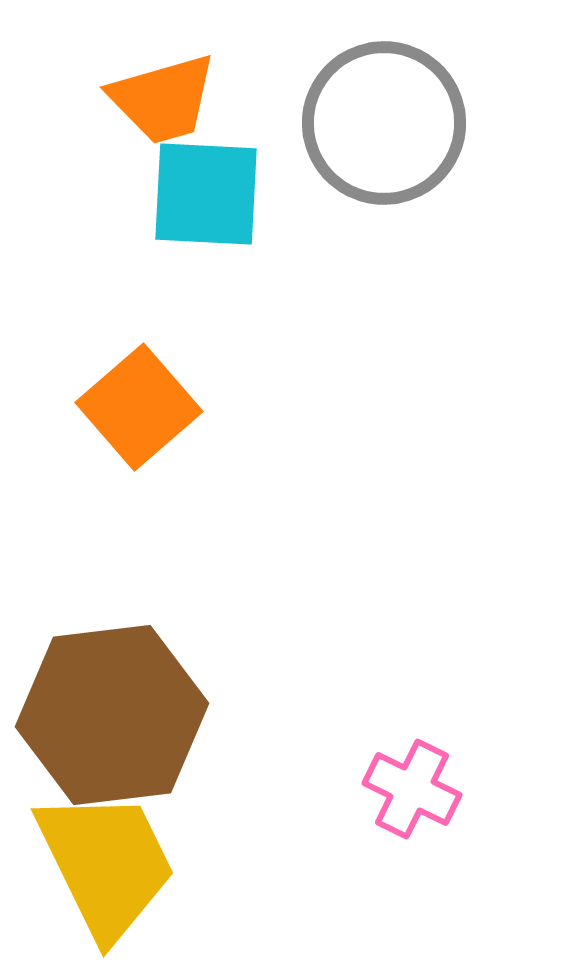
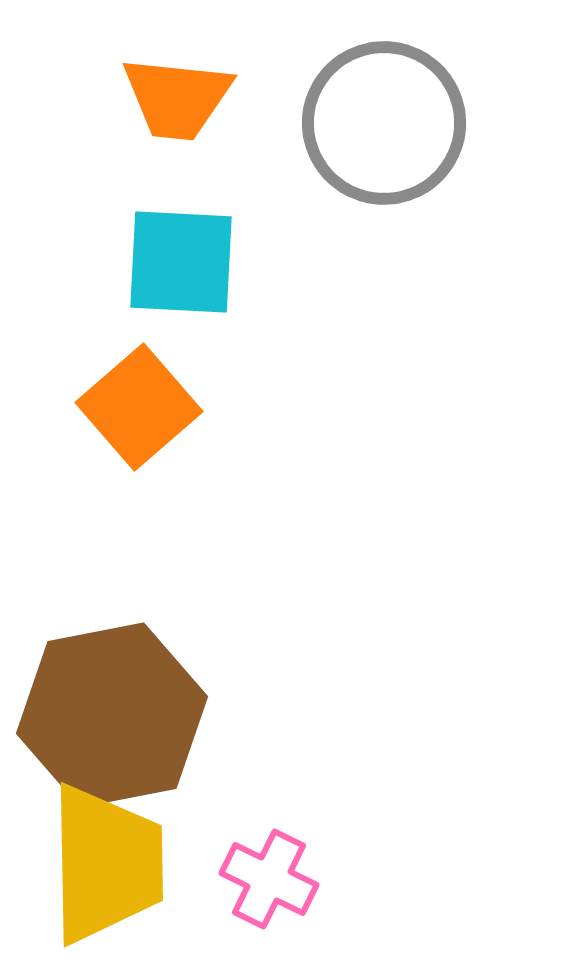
orange trapezoid: moved 14 px right, 1 px up; rotated 22 degrees clockwise
cyan square: moved 25 px left, 68 px down
brown hexagon: rotated 4 degrees counterclockwise
pink cross: moved 143 px left, 90 px down
yellow trapezoid: rotated 25 degrees clockwise
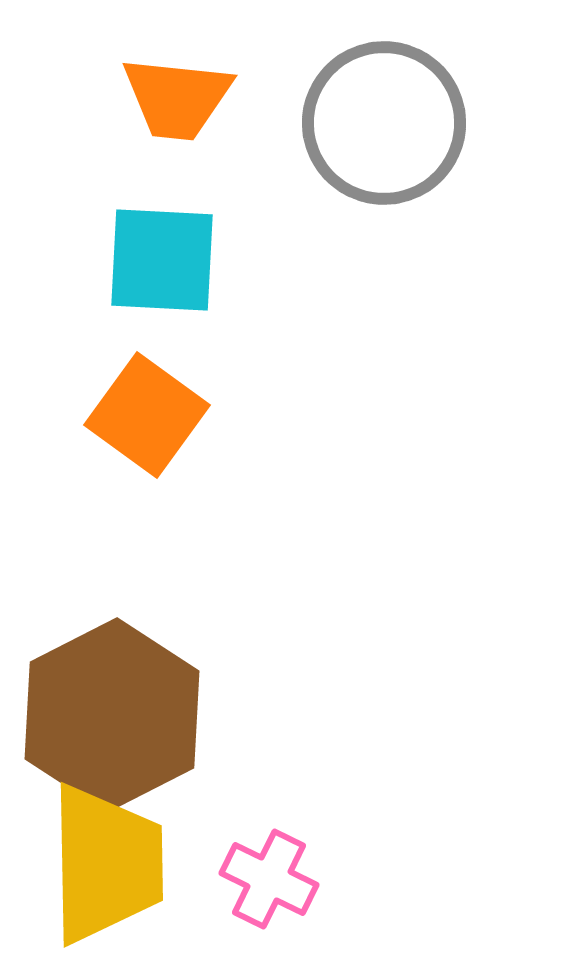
cyan square: moved 19 px left, 2 px up
orange square: moved 8 px right, 8 px down; rotated 13 degrees counterclockwise
brown hexagon: rotated 16 degrees counterclockwise
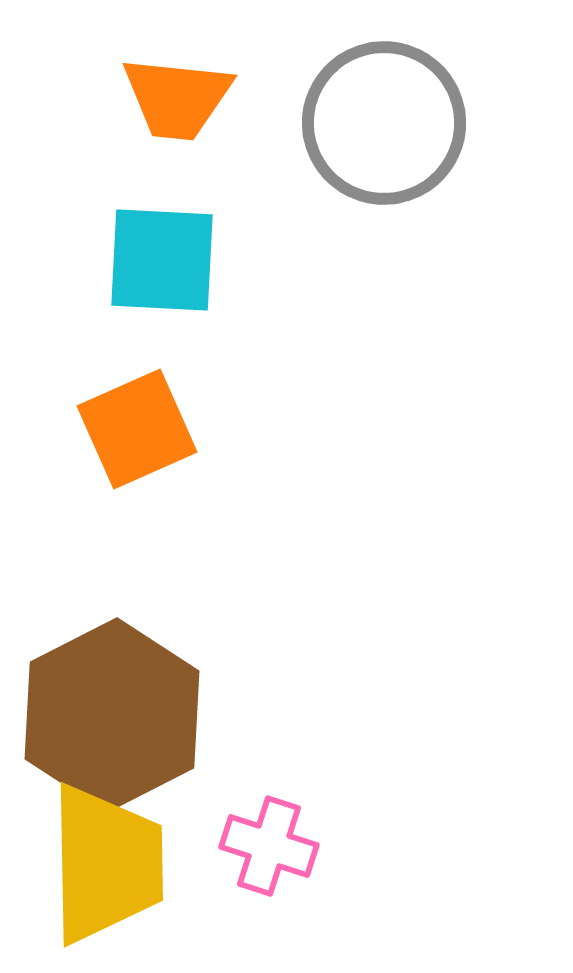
orange square: moved 10 px left, 14 px down; rotated 30 degrees clockwise
pink cross: moved 33 px up; rotated 8 degrees counterclockwise
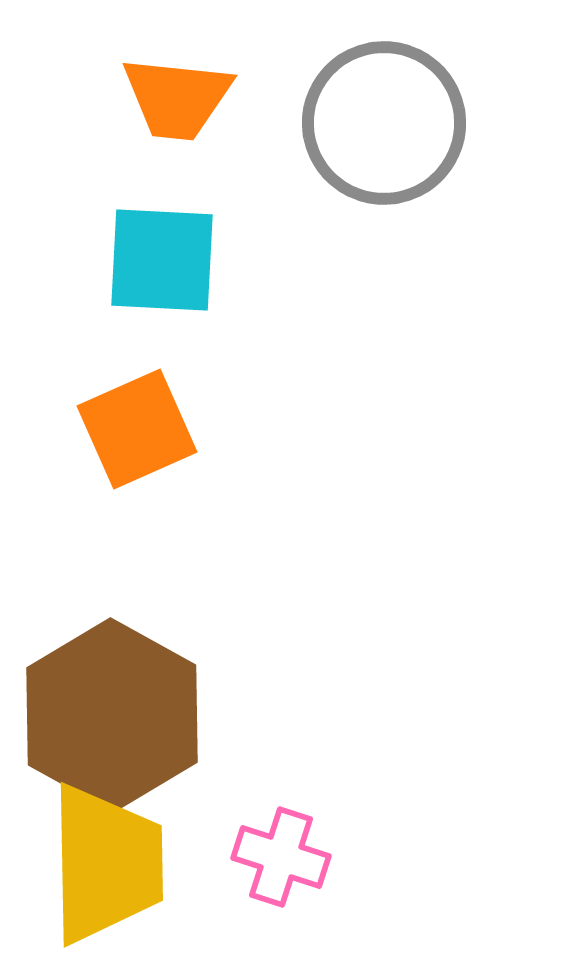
brown hexagon: rotated 4 degrees counterclockwise
pink cross: moved 12 px right, 11 px down
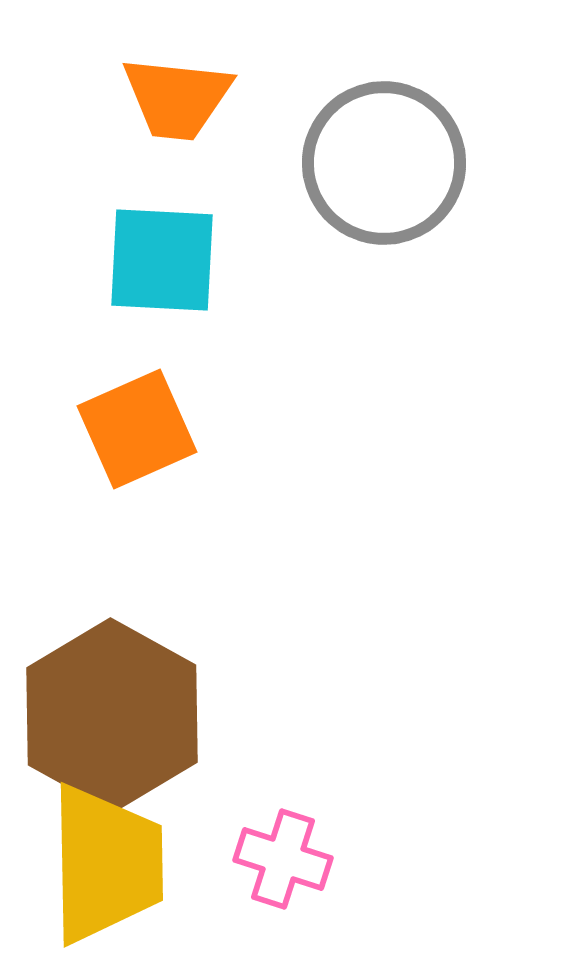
gray circle: moved 40 px down
pink cross: moved 2 px right, 2 px down
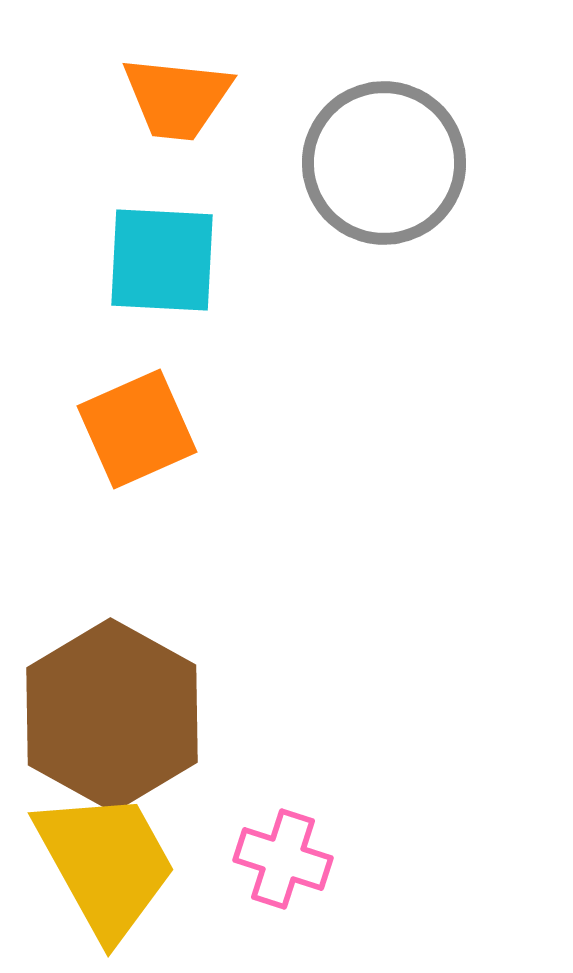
yellow trapezoid: rotated 28 degrees counterclockwise
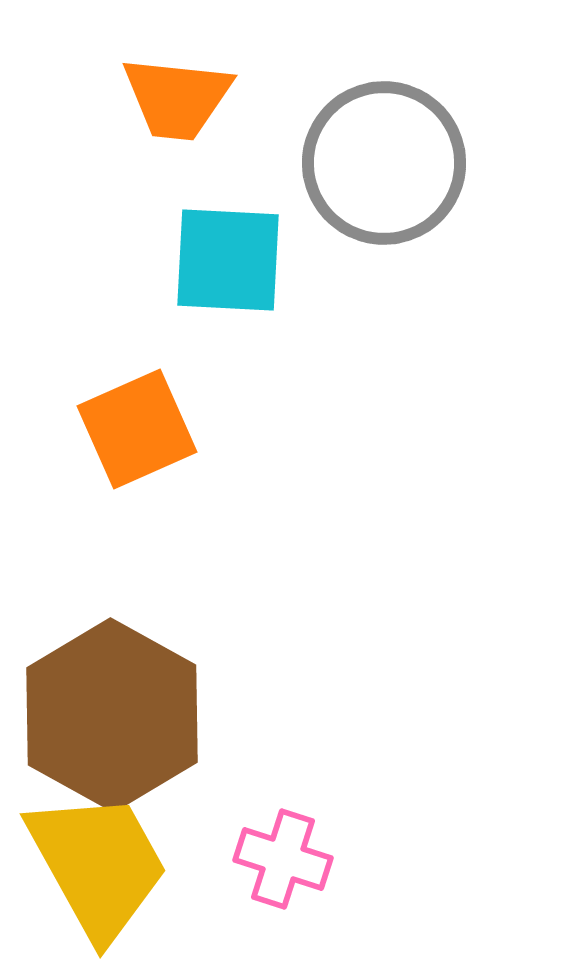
cyan square: moved 66 px right
yellow trapezoid: moved 8 px left, 1 px down
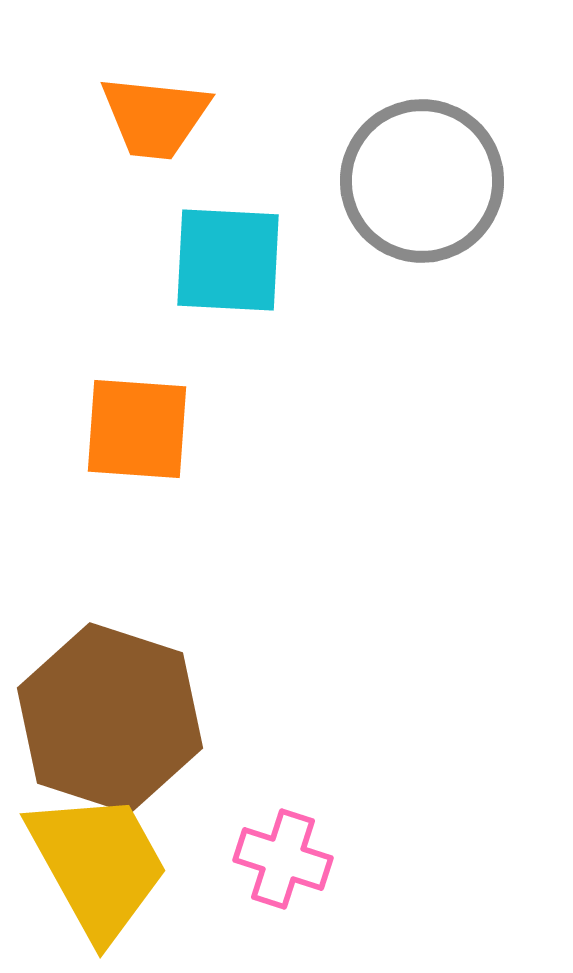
orange trapezoid: moved 22 px left, 19 px down
gray circle: moved 38 px right, 18 px down
orange square: rotated 28 degrees clockwise
brown hexagon: moved 2 px left, 3 px down; rotated 11 degrees counterclockwise
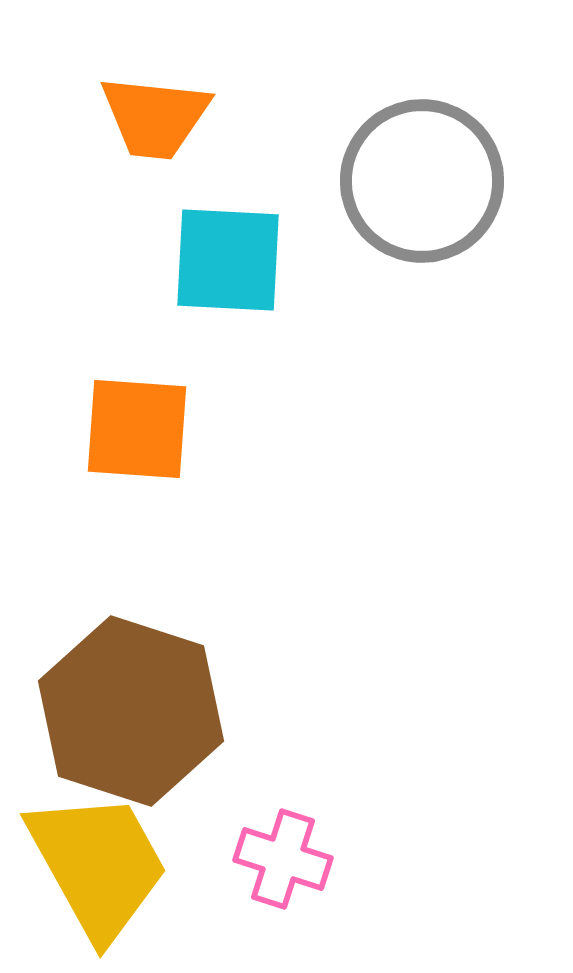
brown hexagon: moved 21 px right, 7 px up
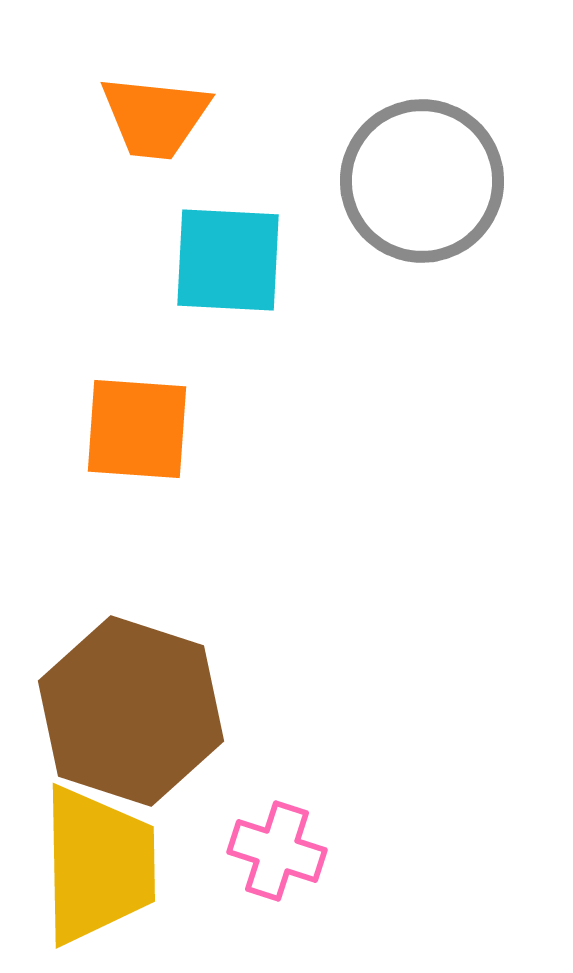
pink cross: moved 6 px left, 8 px up
yellow trapezoid: rotated 28 degrees clockwise
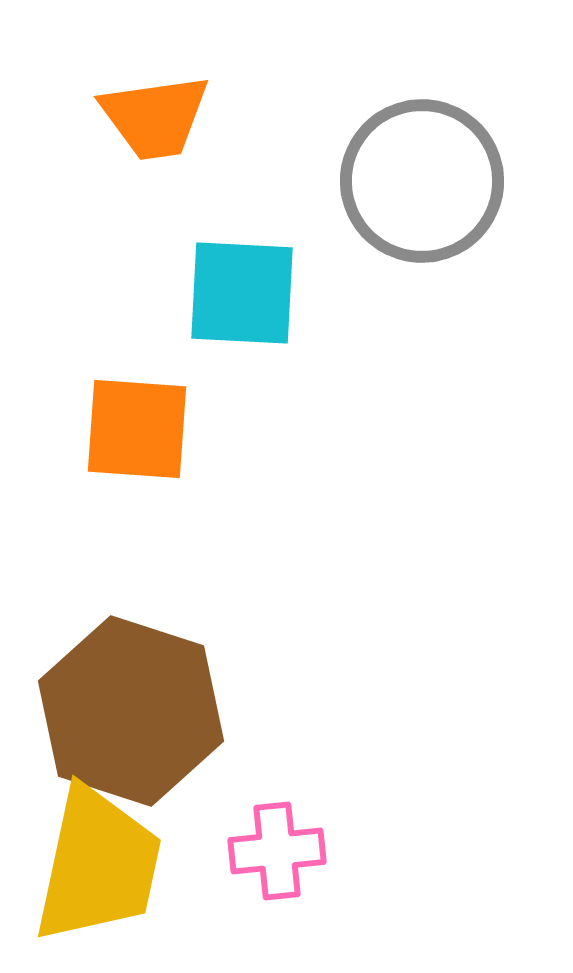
orange trapezoid: rotated 14 degrees counterclockwise
cyan square: moved 14 px right, 33 px down
pink cross: rotated 24 degrees counterclockwise
yellow trapezoid: rotated 13 degrees clockwise
